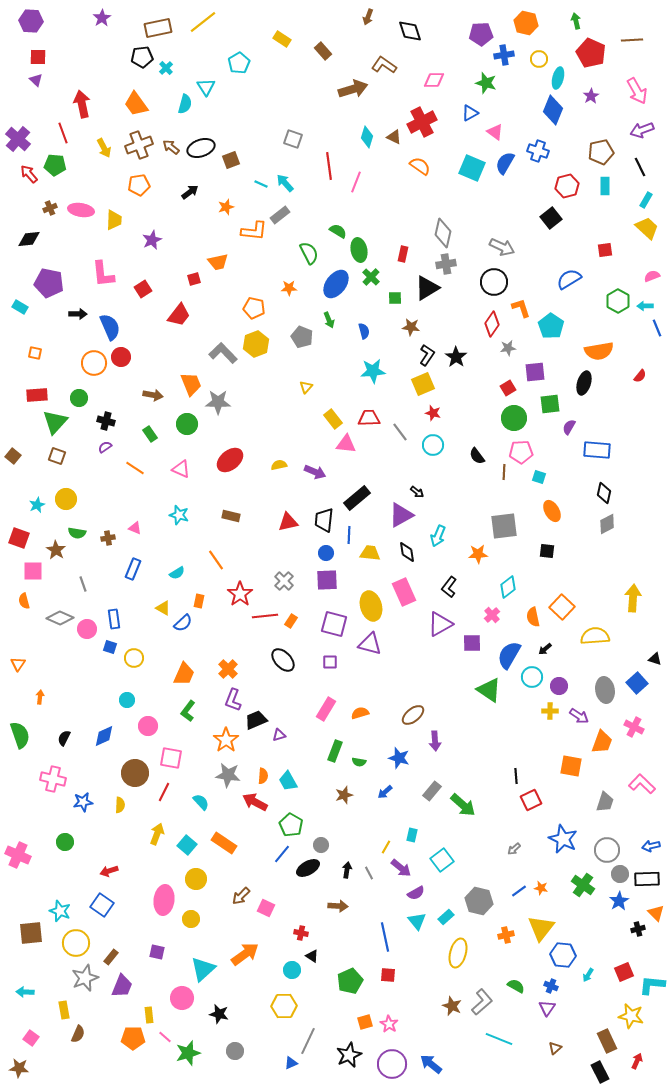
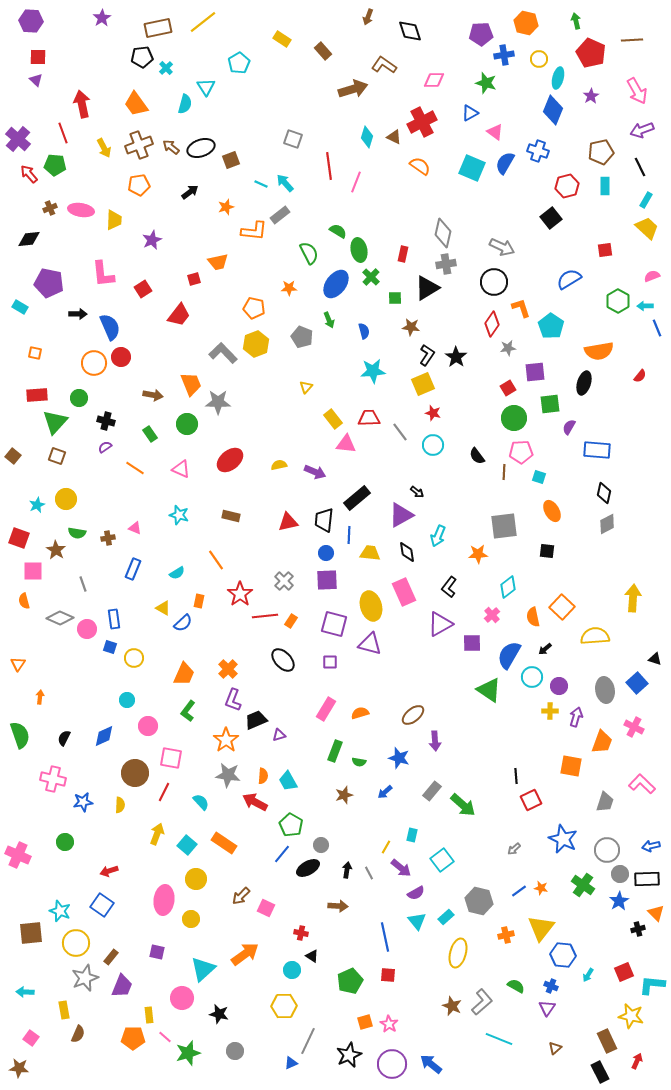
purple arrow at (579, 716): moved 3 px left, 1 px down; rotated 108 degrees counterclockwise
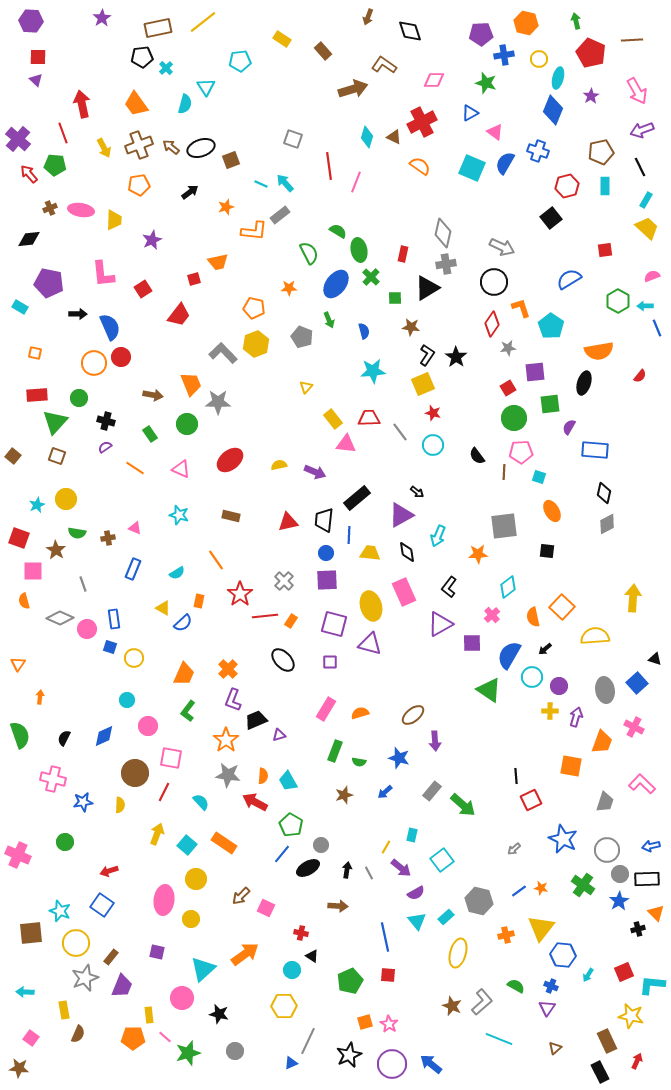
cyan pentagon at (239, 63): moved 1 px right, 2 px up; rotated 25 degrees clockwise
blue rectangle at (597, 450): moved 2 px left
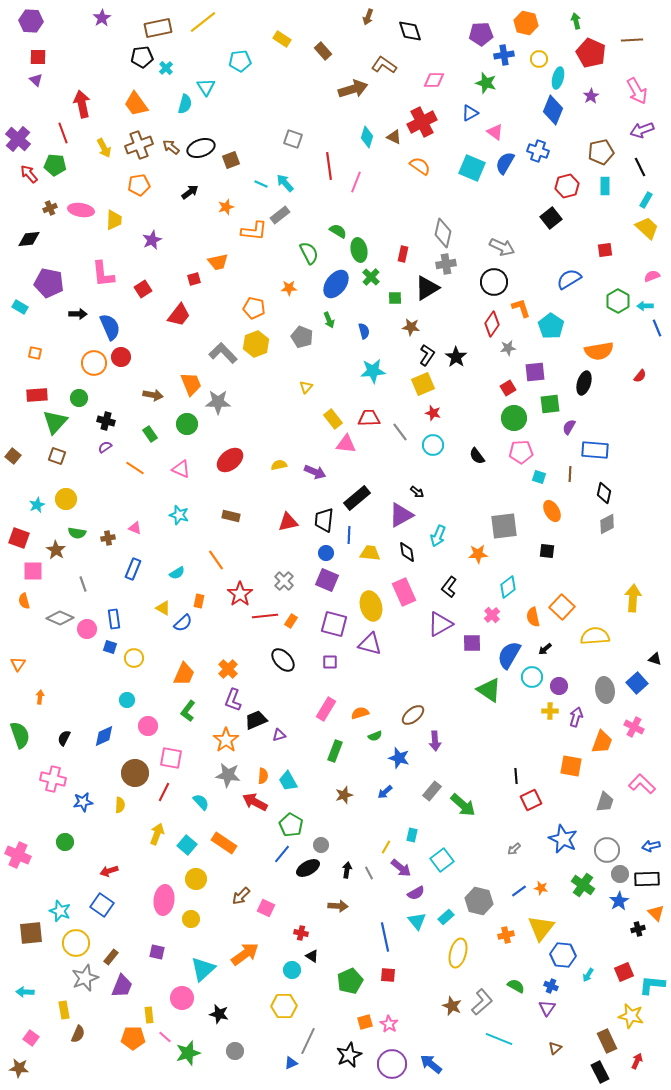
brown line at (504, 472): moved 66 px right, 2 px down
purple square at (327, 580): rotated 25 degrees clockwise
green semicircle at (359, 762): moved 16 px right, 26 px up; rotated 32 degrees counterclockwise
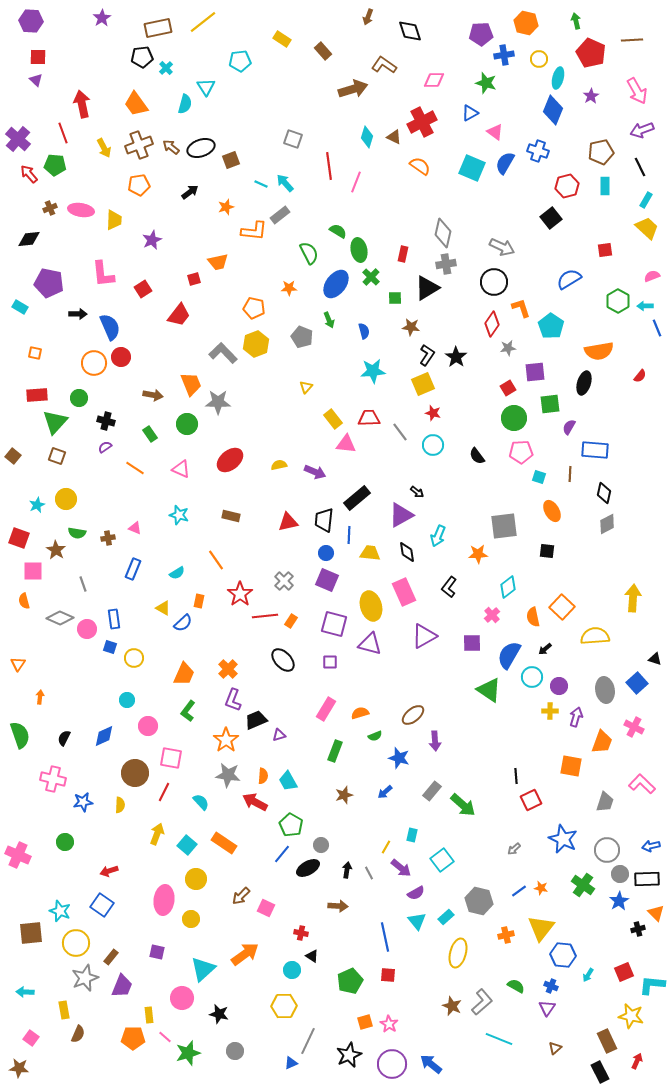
purple triangle at (440, 624): moved 16 px left, 12 px down
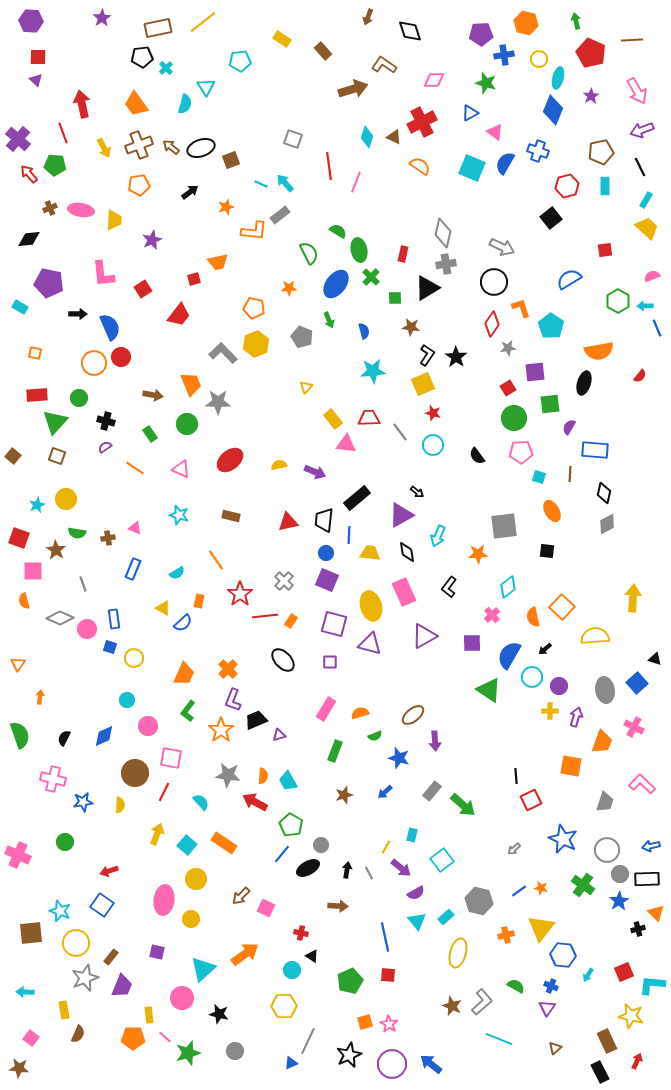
orange star at (226, 740): moved 5 px left, 10 px up
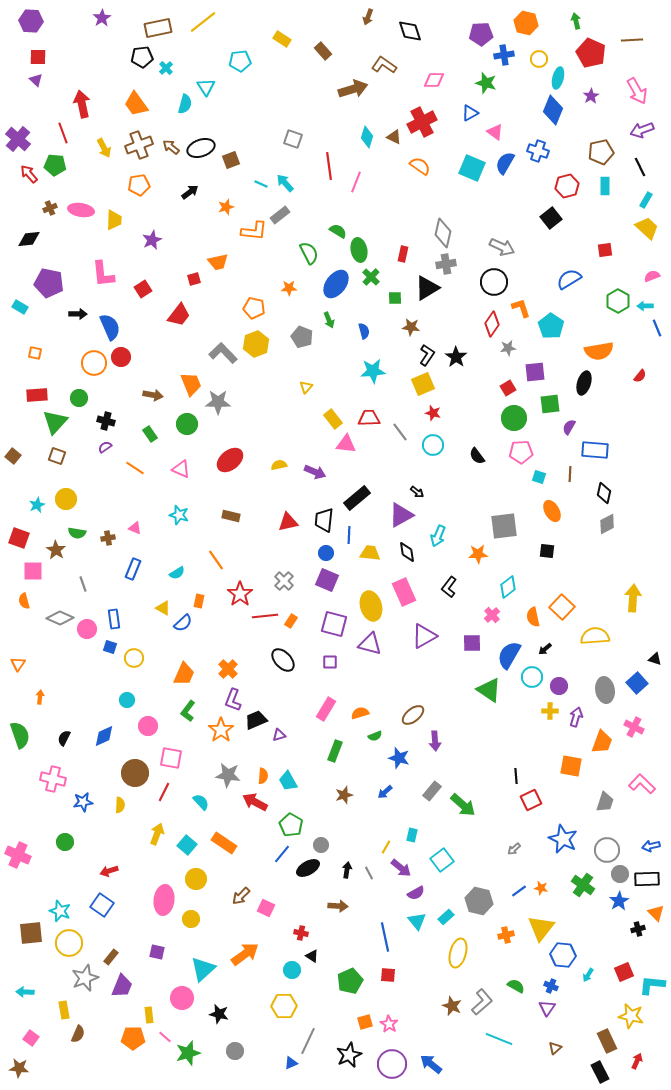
yellow circle at (76, 943): moved 7 px left
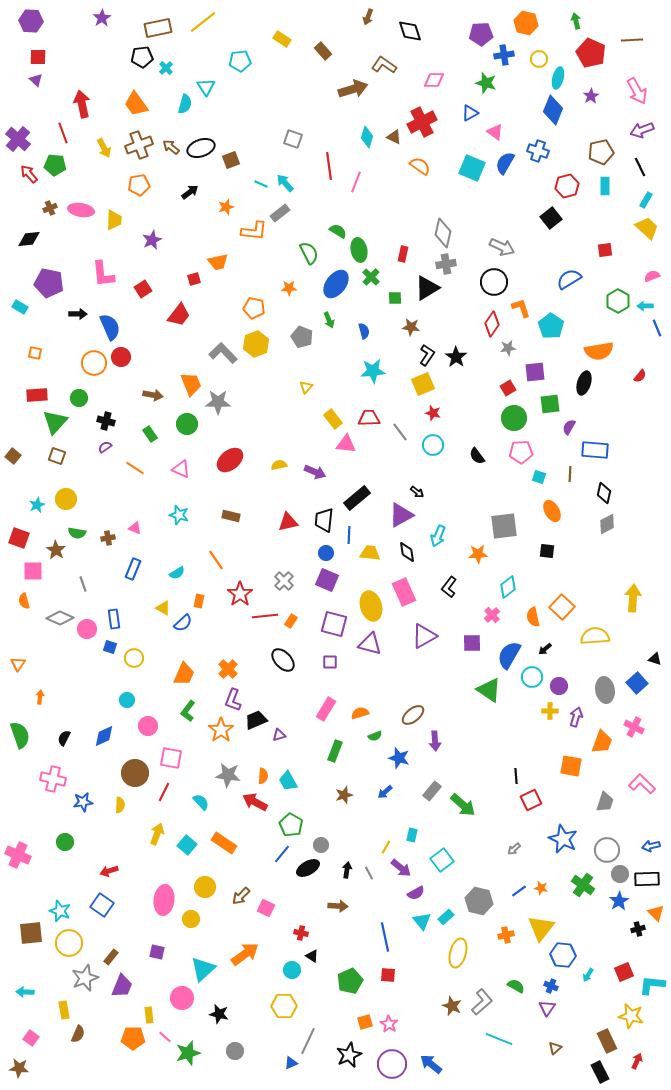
gray rectangle at (280, 215): moved 2 px up
yellow circle at (196, 879): moved 9 px right, 8 px down
cyan triangle at (417, 921): moved 5 px right
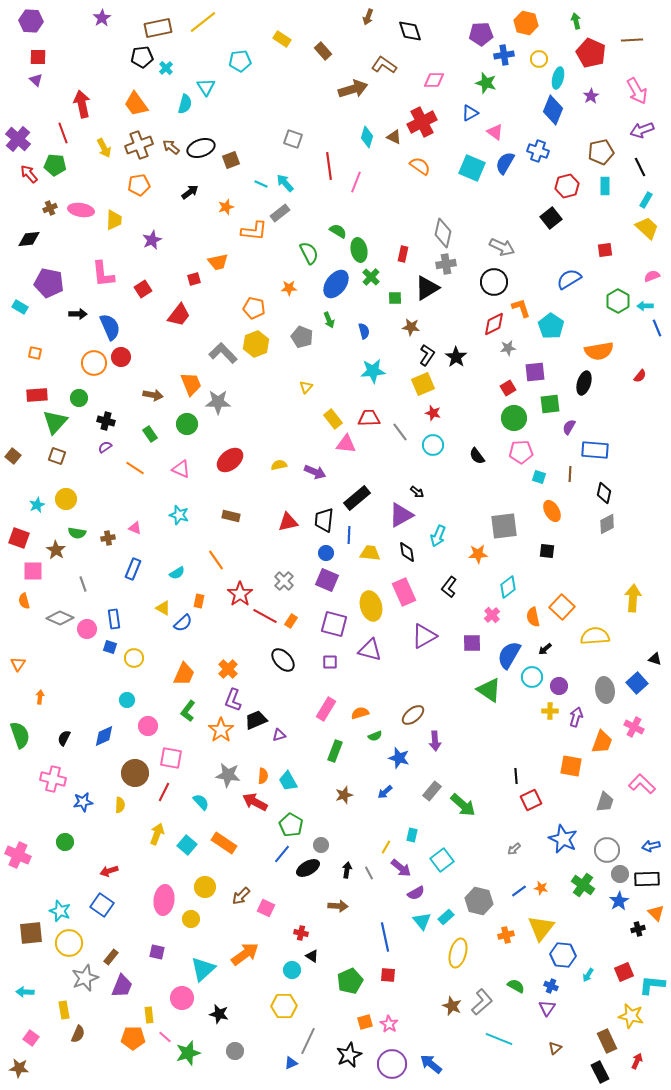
red diamond at (492, 324): moved 2 px right; rotated 30 degrees clockwise
red line at (265, 616): rotated 35 degrees clockwise
purple triangle at (370, 644): moved 6 px down
